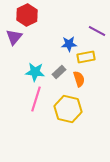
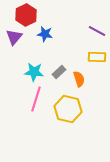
red hexagon: moved 1 px left
blue star: moved 24 px left, 10 px up; rotated 14 degrees clockwise
yellow rectangle: moved 11 px right; rotated 12 degrees clockwise
cyan star: moved 1 px left
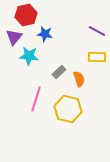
red hexagon: rotated 15 degrees clockwise
cyan star: moved 5 px left, 16 px up
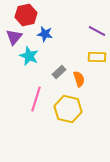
cyan star: rotated 18 degrees clockwise
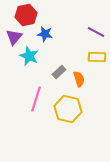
purple line: moved 1 px left, 1 px down
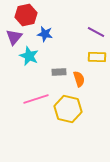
gray rectangle: rotated 40 degrees clockwise
pink line: rotated 55 degrees clockwise
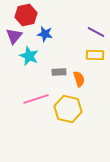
purple triangle: moved 1 px up
yellow rectangle: moved 2 px left, 2 px up
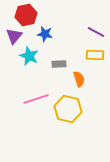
gray rectangle: moved 8 px up
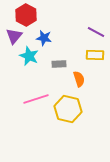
red hexagon: rotated 20 degrees counterclockwise
blue star: moved 1 px left, 4 px down
